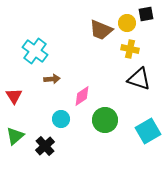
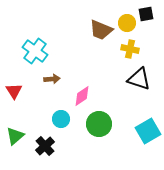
red triangle: moved 5 px up
green circle: moved 6 px left, 4 px down
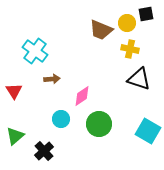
cyan square: rotated 30 degrees counterclockwise
black cross: moved 1 px left, 5 px down
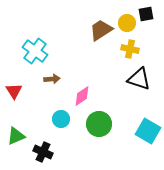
brown trapezoid: rotated 125 degrees clockwise
green triangle: moved 1 px right; rotated 18 degrees clockwise
black cross: moved 1 px left, 1 px down; rotated 24 degrees counterclockwise
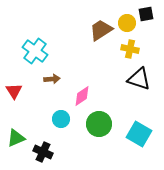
cyan square: moved 9 px left, 3 px down
green triangle: moved 2 px down
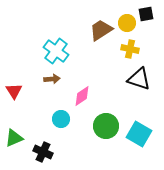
cyan cross: moved 21 px right
green circle: moved 7 px right, 2 px down
green triangle: moved 2 px left
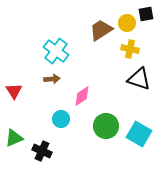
black cross: moved 1 px left, 1 px up
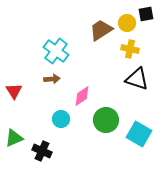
black triangle: moved 2 px left
green circle: moved 6 px up
